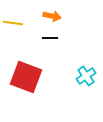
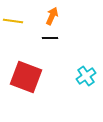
orange arrow: rotated 78 degrees counterclockwise
yellow line: moved 2 px up
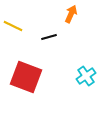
orange arrow: moved 19 px right, 2 px up
yellow line: moved 5 px down; rotated 18 degrees clockwise
black line: moved 1 px left, 1 px up; rotated 14 degrees counterclockwise
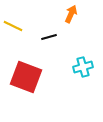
cyan cross: moved 3 px left, 9 px up; rotated 18 degrees clockwise
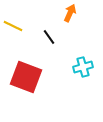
orange arrow: moved 1 px left, 1 px up
black line: rotated 70 degrees clockwise
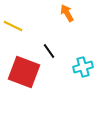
orange arrow: moved 3 px left; rotated 54 degrees counterclockwise
black line: moved 14 px down
red square: moved 2 px left, 5 px up
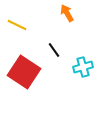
yellow line: moved 4 px right, 1 px up
black line: moved 5 px right, 1 px up
red square: rotated 12 degrees clockwise
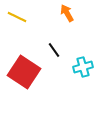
yellow line: moved 8 px up
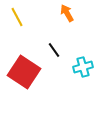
yellow line: rotated 36 degrees clockwise
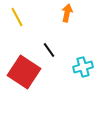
orange arrow: rotated 42 degrees clockwise
black line: moved 5 px left
